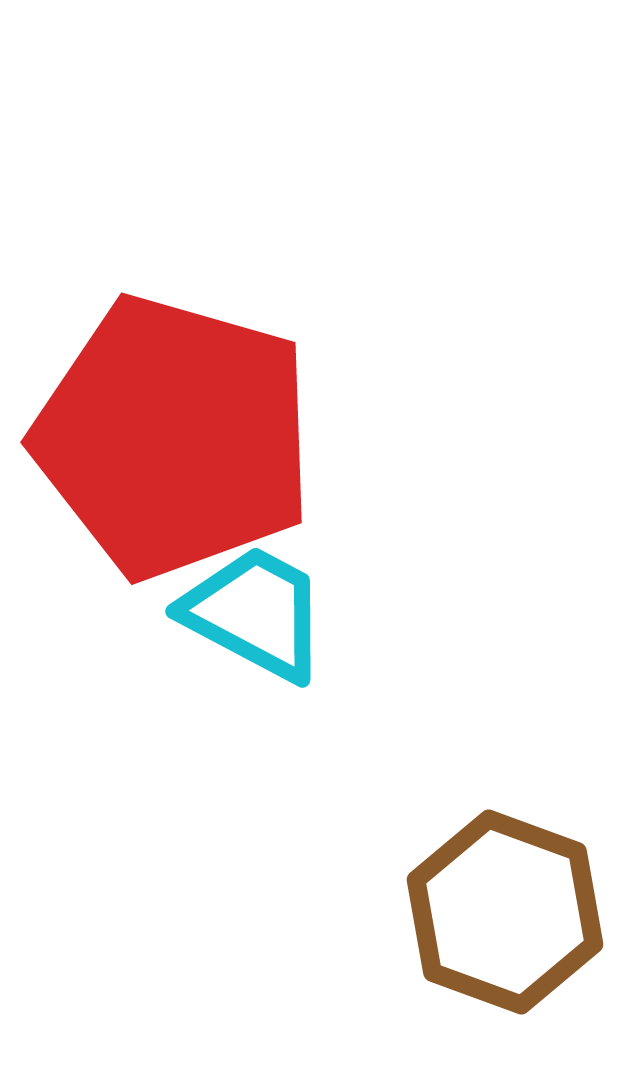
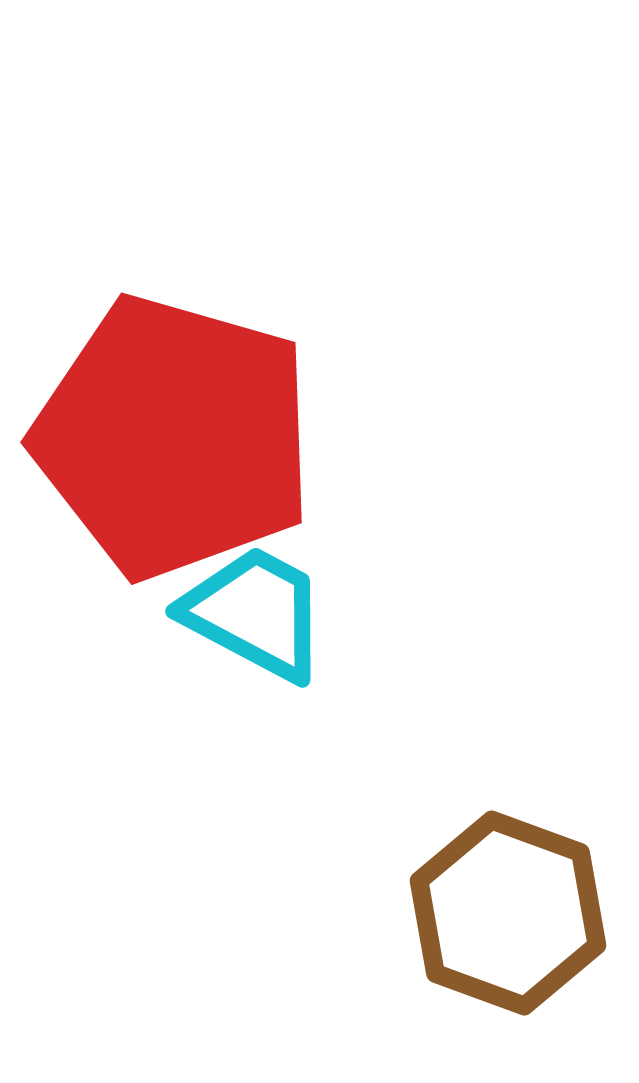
brown hexagon: moved 3 px right, 1 px down
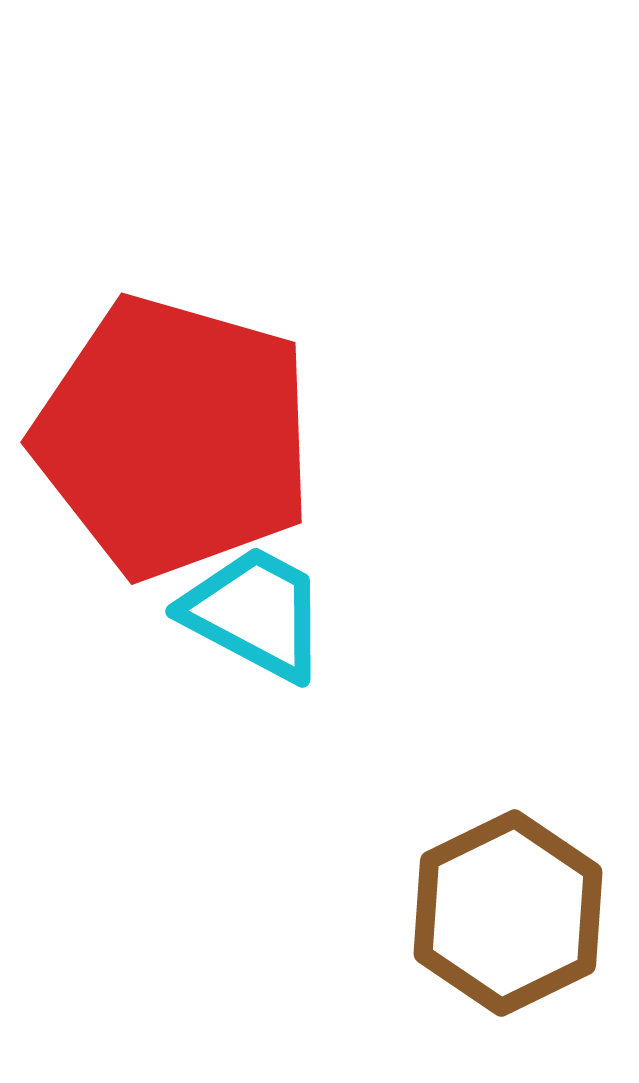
brown hexagon: rotated 14 degrees clockwise
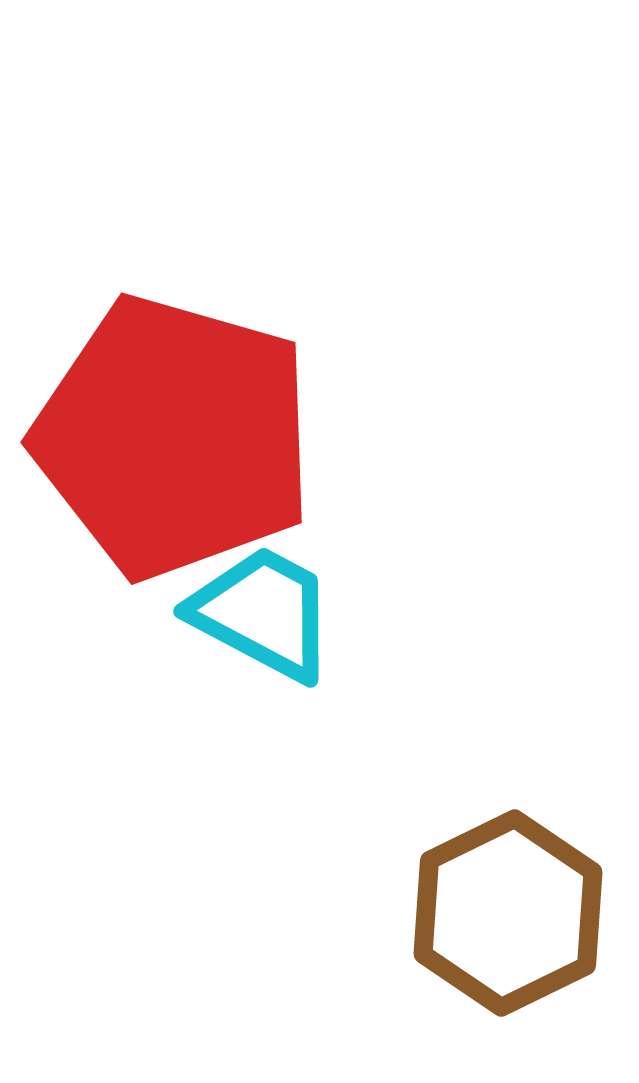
cyan trapezoid: moved 8 px right
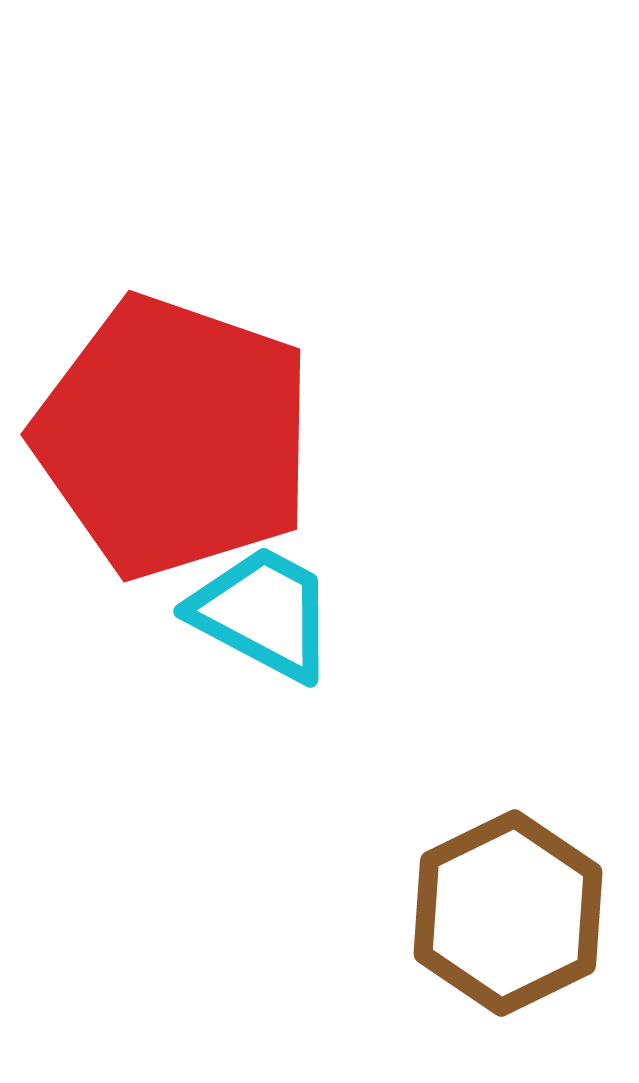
red pentagon: rotated 3 degrees clockwise
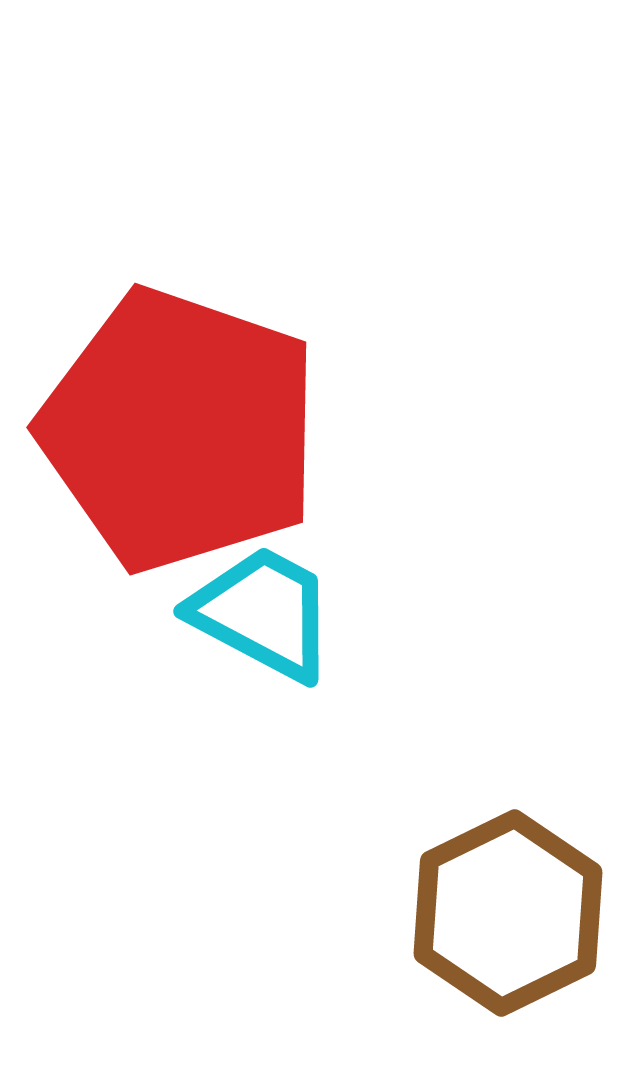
red pentagon: moved 6 px right, 7 px up
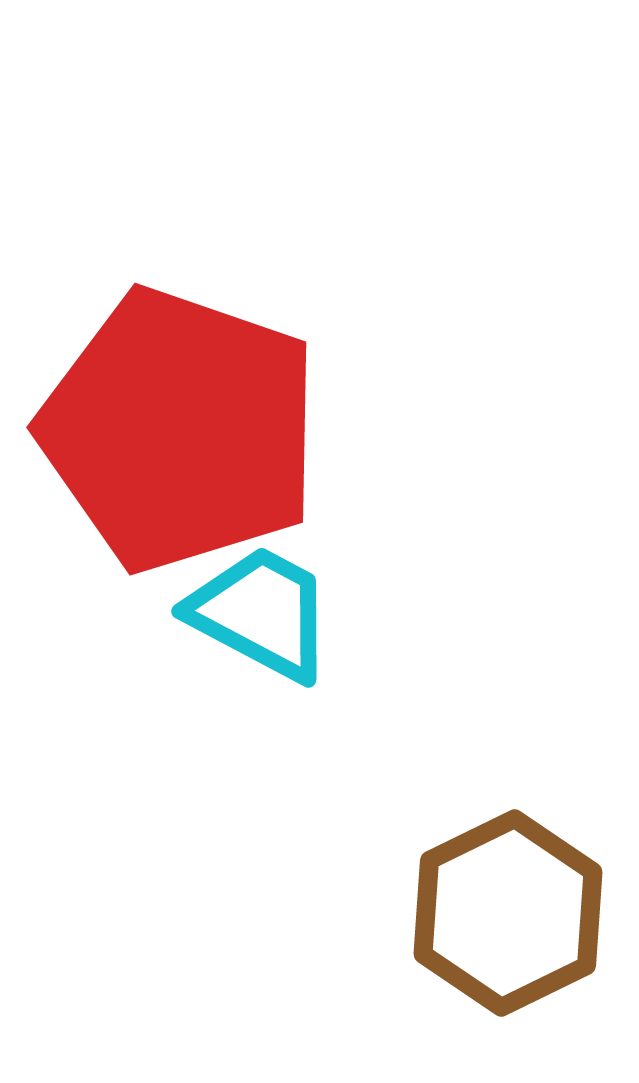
cyan trapezoid: moved 2 px left
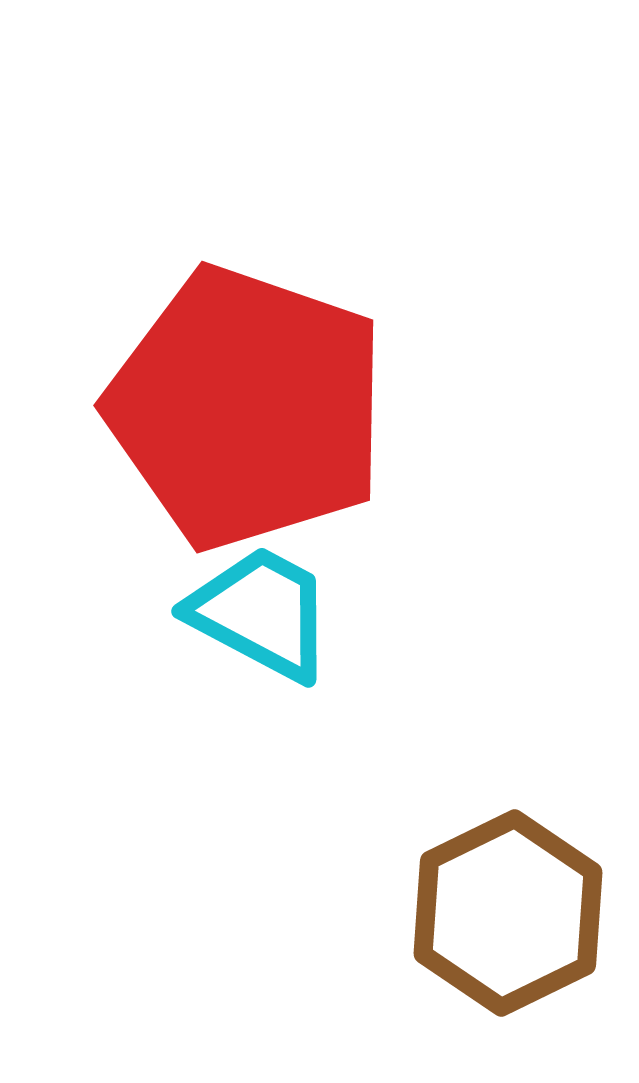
red pentagon: moved 67 px right, 22 px up
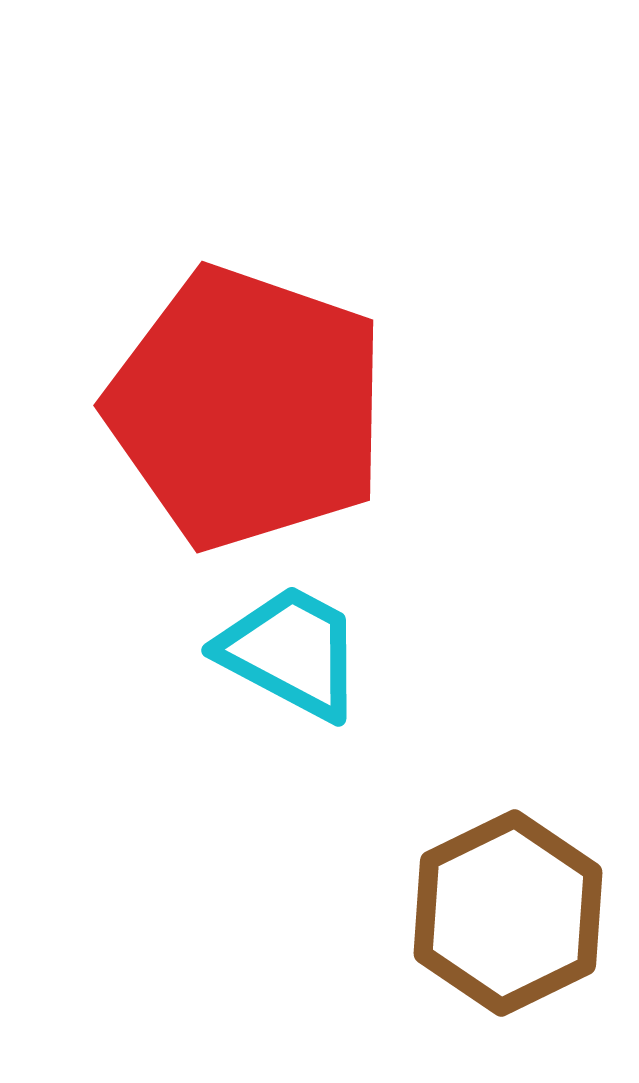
cyan trapezoid: moved 30 px right, 39 px down
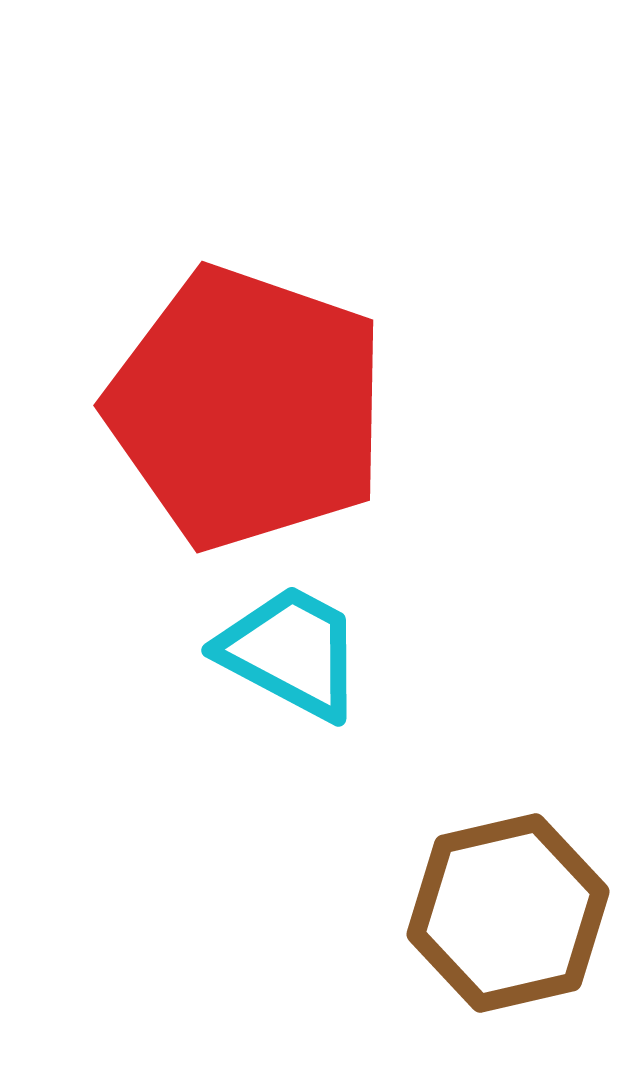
brown hexagon: rotated 13 degrees clockwise
